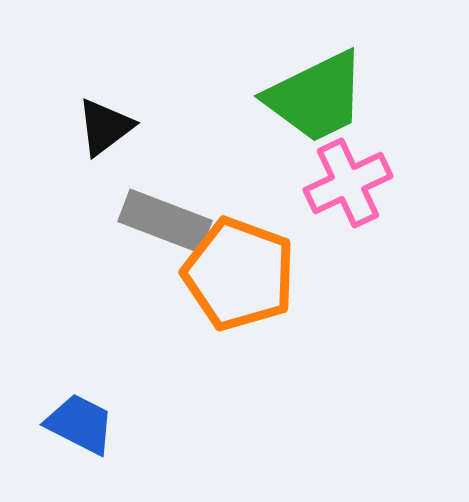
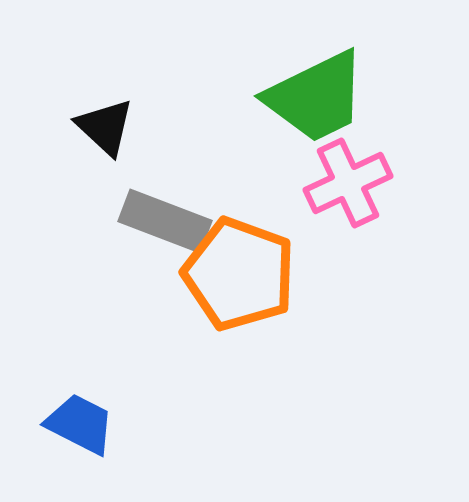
black triangle: rotated 40 degrees counterclockwise
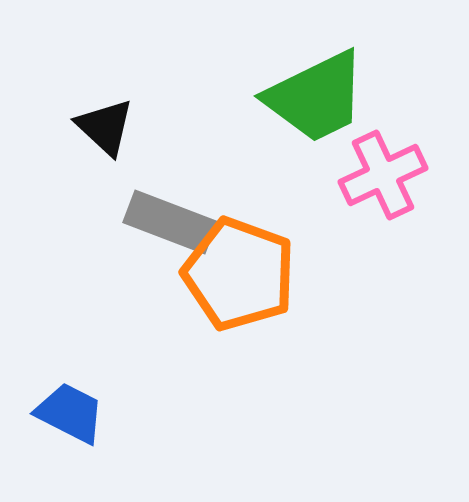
pink cross: moved 35 px right, 8 px up
gray rectangle: moved 5 px right, 1 px down
blue trapezoid: moved 10 px left, 11 px up
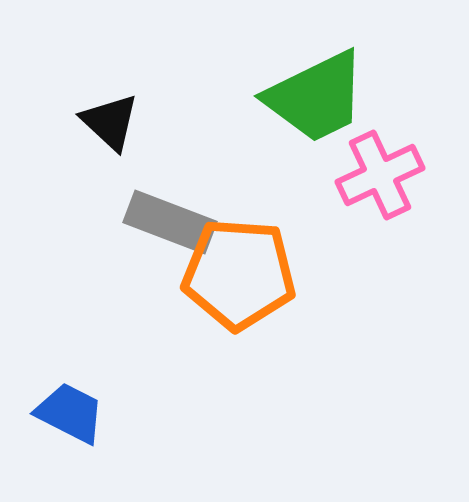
black triangle: moved 5 px right, 5 px up
pink cross: moved 3 px left
orange pentagon: rotated 16 degrees counterclockwise
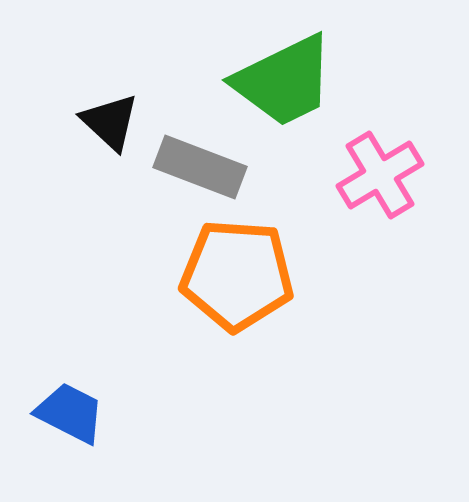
green trapezoid: moved 32 px left, 16 px up
pink cross: rotated 6 degrees counterclockwise
gray rectangle: moved 30 px right, 55 px up
orange pentagon: moved 2 px left, 1 px down
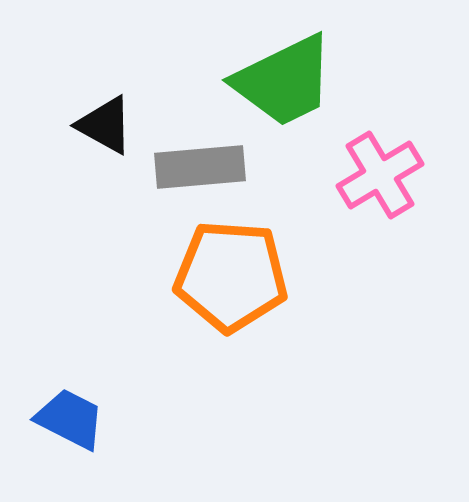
black triangle: moved 5 px left, 3 px down; rotated 14 degrees counterclockwise
gray rectangle: rotated 26 degrees counterclockwise
orange pentagon: moved 6 px left, 1 px down
blue trapezoid: moved 6 px down
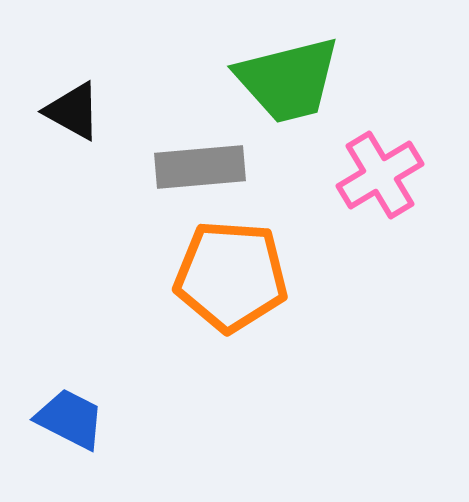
green trapezoid: moved 4 px right, 1 px up; rotated 12 degrees clockwise
black triangle: moved 32 px left, 14 px up
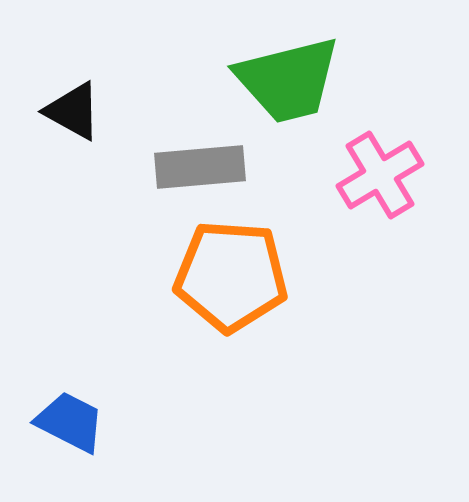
blue trapezoid: moved 3 px down
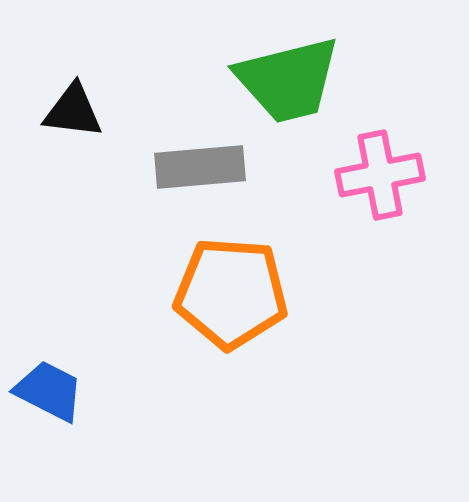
black triangle: rotated 22 degrees counterclockwise
pink cross: rotated 20 degrees clockwise
orange pentagon: moved 17 px down
blue trapezoid: moved 21 px left, 31 px up
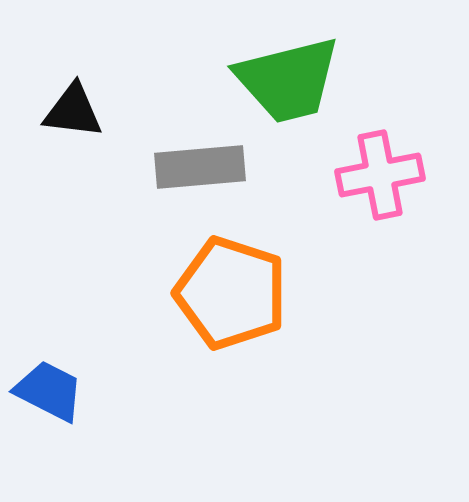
orange pentagon: rotated 14 degrees clockwise
